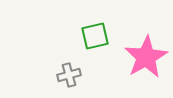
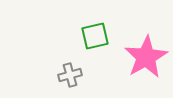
gray cross: moved 1 px right
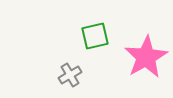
gray cross: rotated 15 degrees counterclockwise
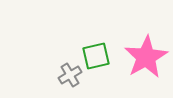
green square: moved 1 px right, 20 px down
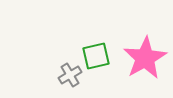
pink star: moved 1 px left, 1 px down
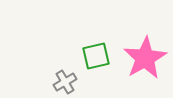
gray cross: moved 5 px left, 7 px down
